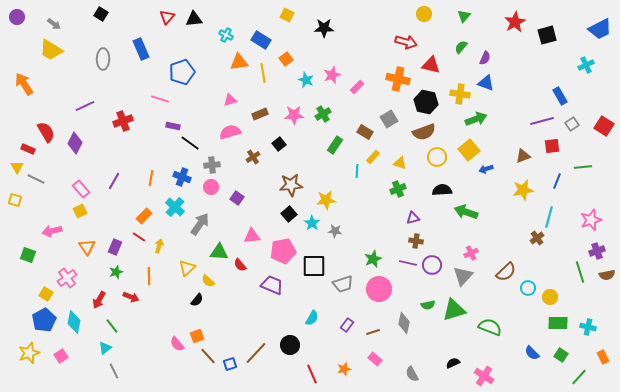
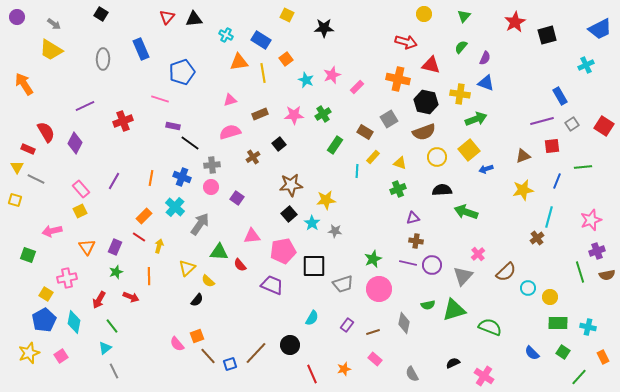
pink cross at (471, 253): moved 7 px right, 1 px down; rotated 16 degrees counterclockwise
pink cross at (67, 278): rotated 24 degrees clockwise
green square at (561, 355): moved 2 px right, 3 px up
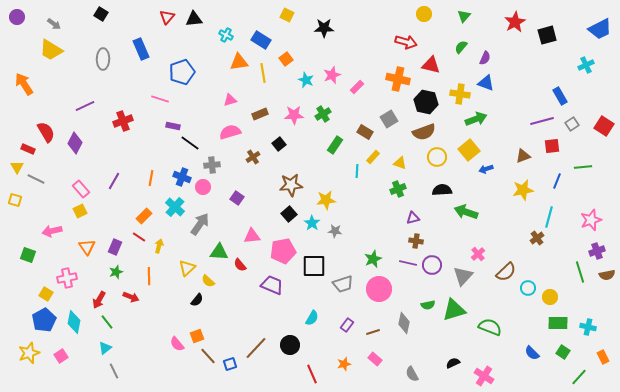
pink circle at (211, 187): moved 8 px left
green line at (112, 326): moved 5 px left, 4 px up
brown line at (256, 353): moved 5 px up
orange star at (344, 369): moved 5 px up
